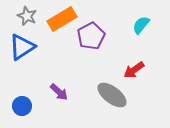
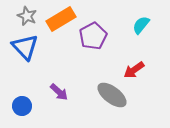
orange rectangle: moved 1 px left
purple pentagon: moved 2 px right
blue triangle: moved 3 px right; rotated 40 degrees counterclockwise
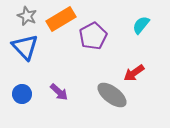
red arrow: moved 3 px down
blue circle: moved 12 px up
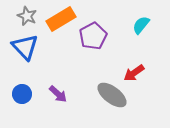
purple arrow: moved 1 px left, 2 px down
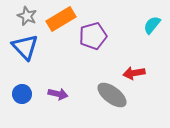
cyan semicircle: moved 11 px right
purple pentagon: rotated 12 degrees clockwise
red arrow: rotated 25 degrees clockwise
purple arrow: rotated 30 degrees counterclockwise
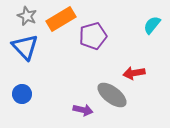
purple arrow: moved 25 px right, 16 px down
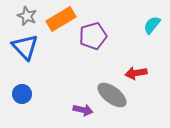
red arrow: moved 2 px right
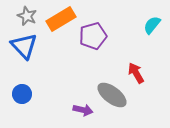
blue triangle: moved 1 px left, 1 px up
red arrow: rotated 70 degrees clockwise
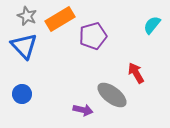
orange rectangle: moved 1 px left
